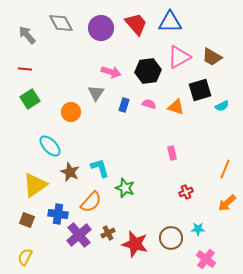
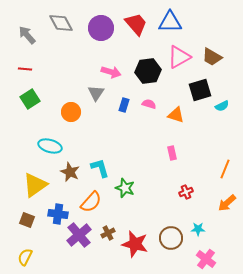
orange triangle: moved 8 px down
cyan ellipse: rotated 30 degrees counterclockwise
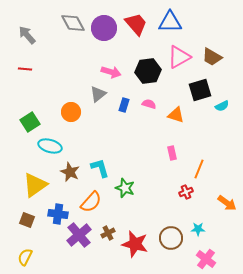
gray diamond: moved 12 px right
purple circle: moved 3 px right
gray triangle: moved 2 px right, 1 px down; rotated 18 degrees clockwise
green square: moved 23 px down
orange line: moved 26 px left
orange arrow: rotated 102 degrees counterclockwise
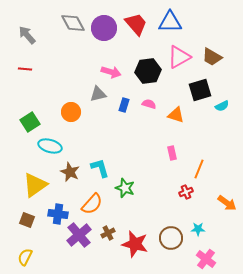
gray triangle: rotated 24 degrees clockwise
orange semicircle: moved 1 px right, 2 px down
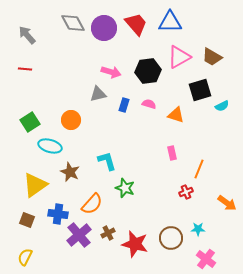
orange circle: moved 8 px down
cyan L-shape: moved 7 px right, 7 px up
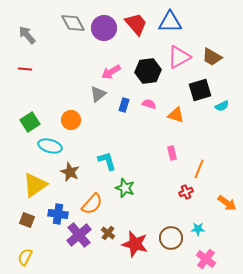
pink arrow: rotated 132 degrees clockwise
gray triangle: rotated 24 degrees counterclockwise
brown cross: rotated 24 degrees counterclockwise
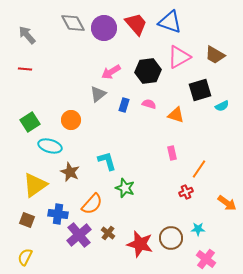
blue triangle: rotated 20 degrees clockwise
brown trapezoid: moved 3 px right, 2 px up
orange line: rotated 12 degrees clockwise
red star: moved 5 px right
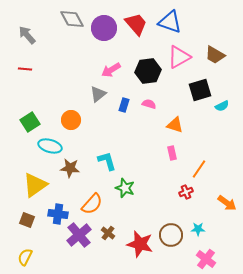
gray diamond: moved 1 px left, 4 px up
pink arrow: moved 2 px up
orange triangle: moved 1 px left, 10 px down
brown star: moved 4 px up; rotated 18 degrees counterclockwise
brown circle: moved 3 px up
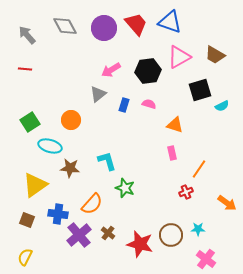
gray diamond: moved 7 px left, 7 px down
